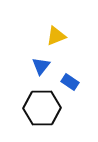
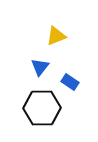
blue triangle: moved 1 px left, 1 px down
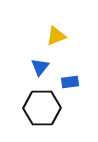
blue rectangle: rotated 42 degrees counterclockwise
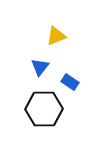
blue rectangle: rotated 42 degrees clockwise
black hexagon: moved 2 px right, 1 px down
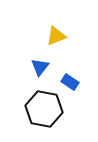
black hexagon: rotated 12 degrees clockwise
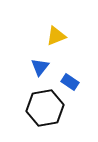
black hexagon: moved 1 px right, 1 px up; rotated 21 degrees counterclockwise
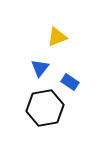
yellow triangle: moved 1 px right, 1 px down
blue triangle: moved 1 px down
